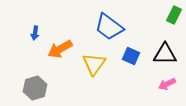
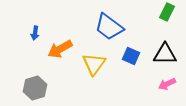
green rectangle: moved 7 px left, 3 px up
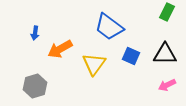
pink arrow: moved 1 px down
gray hexagon: moved 2 px up
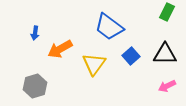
blue square: rotated 24 degrees clockwise
pink arrow: moved 1 px down
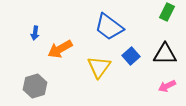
yellow triangle: moved 5 px right, 3 px down
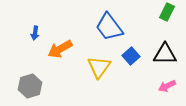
blue trapezoid: rotated 16 degrees clockwise
gray hexagon: moved 5 px left
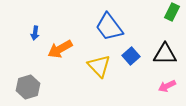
green rectangle: moved 5 px right
yellow triangle: moved 1 px up; rotated 20 degrees counterclockwise
gray hexagon: moved 2 px left, 1 px down
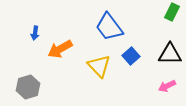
black triangle: moved 5 px right
